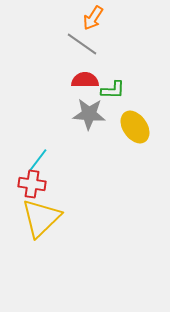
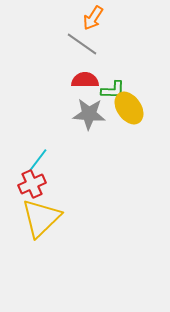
yellow ellipse: moved 6 px left, 19 px up
red cross: rotated 32 degrees counterclockwise
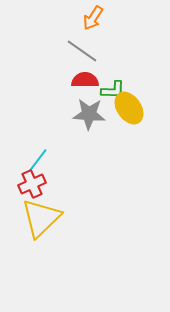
gray line: moved 7 px down
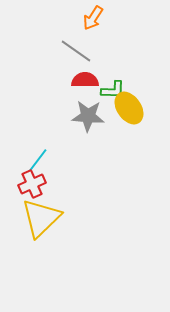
gray line: moved 6 px left
gray star: moved 1 px left, 2 px down
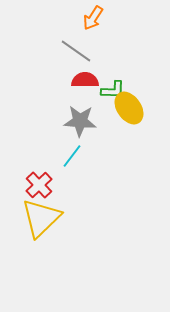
gray star: moved 8 px left, 5 px down
cyan line: moved 34 px right, 4 px up
red cross: moved 7 px right, 1 px down; rotated 20 degrees counterclockwise
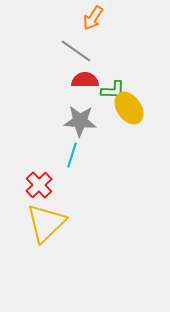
cyan line: moved 1 px up; rotated 20 degrees counterclockwise
yellow triangle: moved 5 px right, 5 px down
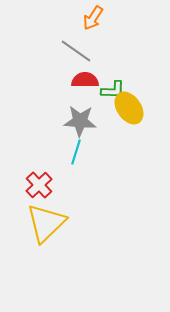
cyan line: moved 4 px right, 3 px up
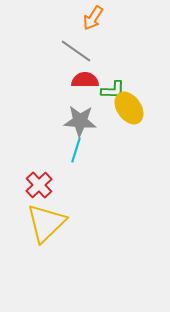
cyan line: moved 2 px up
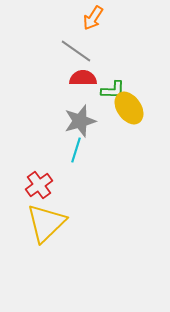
red semicircle: moved 2 px left, 2 px up
gray star: rotated 20 degrees counterclockwise
red cross: rotated 8 degrees clockwise
